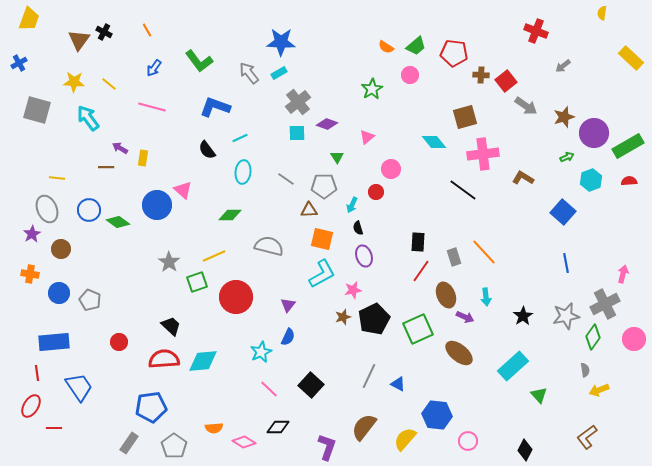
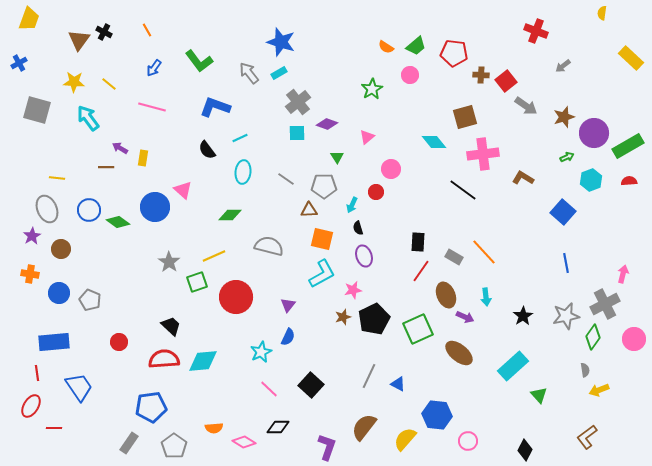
blue star at (281, 42): rotated 16 degrees clockwise
blue circle at (157, 205): moved 2 px left, 2 px down
purple star at (32, 234): moved 2 px down
gray rectangle at (454, 257): rotated 42 degrees counterclockwise
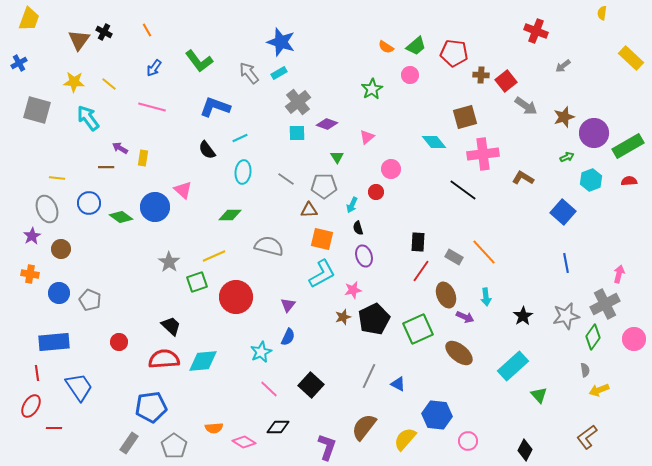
blue circle at (89, 210): moved 7 px up
green diamond at (118, 222): moved 3 px right, 5 px up
pink arrow at (623, 274): moved 4 px left
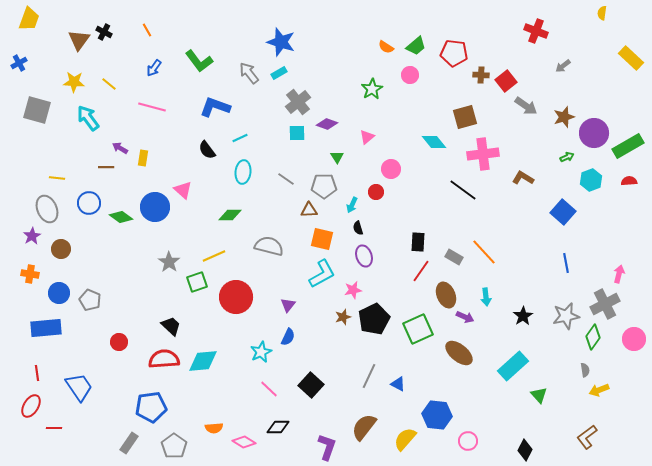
blue rectangle at (54, 342): moved 8 px left, 14 px up
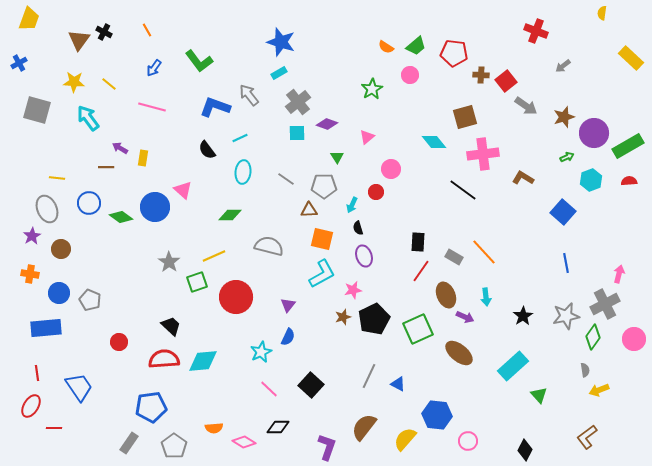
gray arrow at (249, 73): moved 22 px down
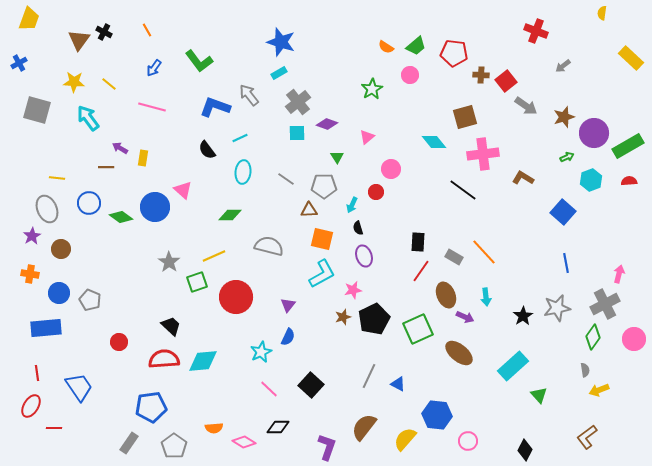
gray star at (566, 316): moved 9 px left, 8 px up
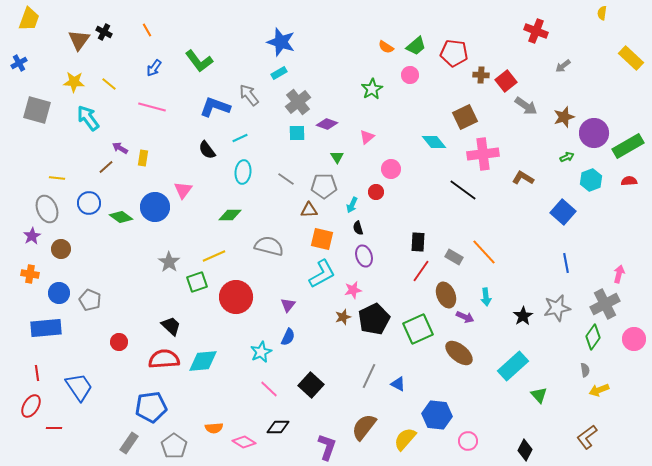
brown square at (465, 117): rotated 10 degrees counterclockwise
brown line at (106, 167): rotated 42 degrees counterclockwise
pink triangle at (183, 190): rotated 24 degrees clockwise
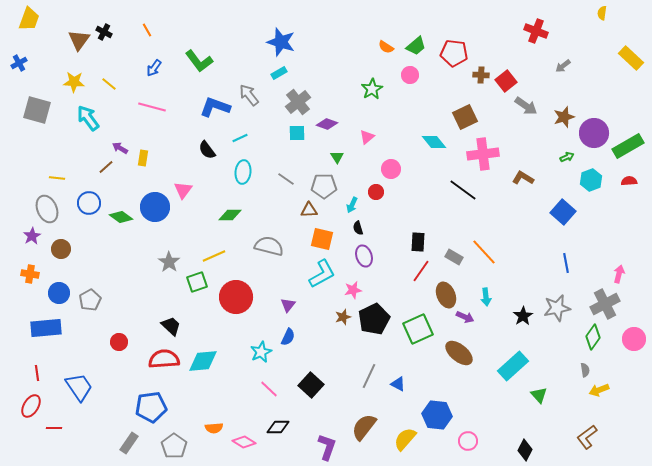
gray pentagon at (90, 300): rotated 20 degrees clockwise
